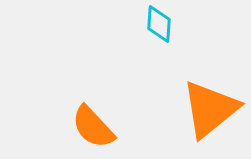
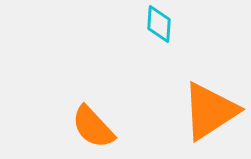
orange triangle: moved 2 px down; rotated 6 degrees clockwise
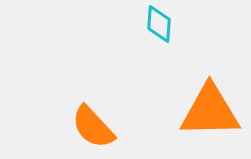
orange triangle: rotated 32 degrees clockwise
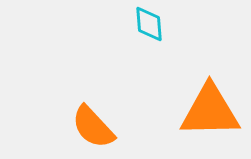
cyan diamond: moved 10 px left; rotated 9 degrees counterclockwise
